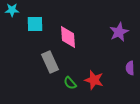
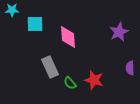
gray rectangle: moved 5 px down
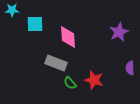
gray rectangle: moved 6 px right, 4 px up; rotated 45 degrees counterclockwise
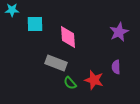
purple semicircle: moved 14 px left, 1 px up
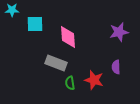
purple star: rotated 12 degrees clockwise
green semicircle: rotated 32 degrees clockwise
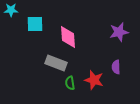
cyan star: moved 1 px left
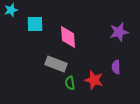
cyan star: rotated 16 degrees counterclockwise
gray rectangle: moved 1 px down
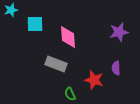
purple semicircle: moved 1 px down
green semicircle: moved 11 px down; rotated 16 degrees counterclockwise
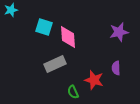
cyan square: moved 9 px right, 3 px down; rotated 18 degrees clockwise
gray rectangle: moved 1 px left; rotated 45 degrees counterclockwise
green semicircle: moved 3 px right, 2 px up
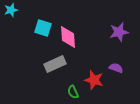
cyan square: moved 1 px left, 1 px down
purple semicircle: rotated 112 degrees clockwise
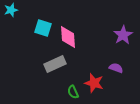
purple star: moved 4 px right, 3 px down; rotated 18 degrees counterclockwise
red star: moved 3 px down
